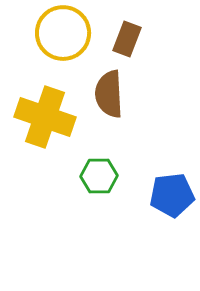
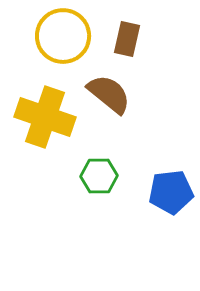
yellow circle: moved 3 px down
brown rectangle: rotated 8 degrees counterclockwise
brown semicircle: rotated 132 degrees clockwise
blue pentagon: moved 1 px left, 3 px up
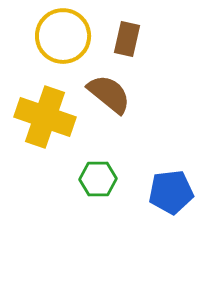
green hexagon: moved 1 px left, 3 px down
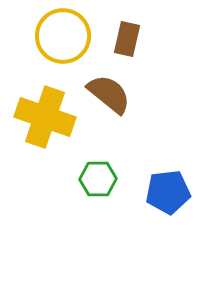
blue pentagon: moved 3 px left
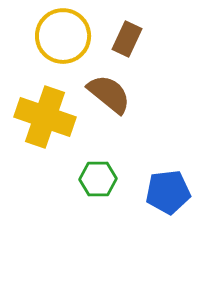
brown rectangle: rotated 12 degrees clockwise
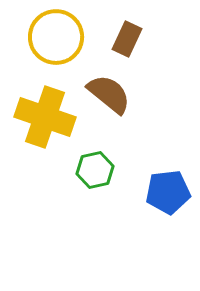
yellow circle: moved 7 px left, 1 px down
green hexagon: moved 3 px left, 9 px up; rotated 12 degrees counterclockwise
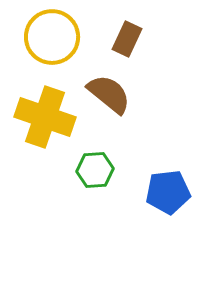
yellow circle: moved 4 px left
green hexagon: rotated 9 degrees clockwise
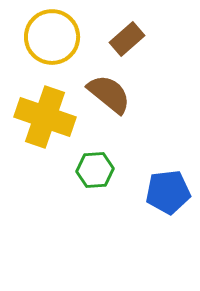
brown rectangle: rotated 24 degrees clockwise
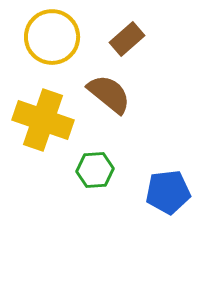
yellow cross: moved 2 px left, 3 px down
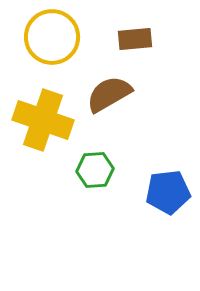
brown rectangle: moved 8 px right; rotated 36 degrees clockwise
brown semicircle: rotated 69 degrees counterclockwise
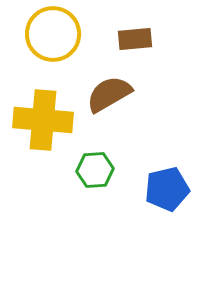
yellow circle: moved 1 px right, 3 px up
yellow cross: rotated 14 degrees counterclockwise
blue pentagon: moved 1 px left, 3 px up; rotated 6 degrees counterclockwise
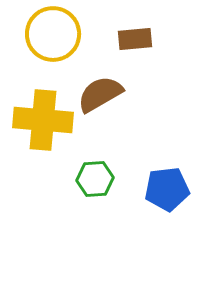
brown semicircle: moved 9 px left
green hexagon: moved 9 px down
blue pentagon: rotated 6 degrees clockwise
